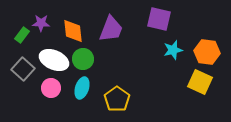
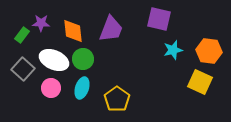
orange hexagon: moved 2 px right, 1 px up
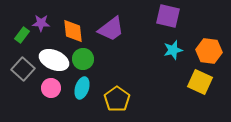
purple square: moved 9 px right, 3 px up
purple trapezoid: rotated 32 degrees clockwise
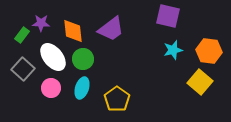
white ellipse: moved 1 px left, 3 px up; rotated 28 degrees clockwise
yellow square: rotated 15 degrees clockwise
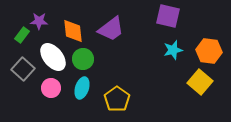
purple star: moved 2 px left, 2 px up
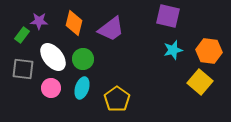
orange diamond: moved 1 px right, 8 px up; rotated 20 degrees clockwise
gray square: rotated 35 degrees counterclockwise
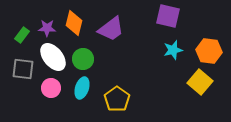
purple star: moved 8 px right, 7 px down
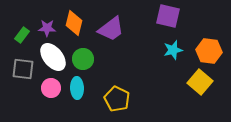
cyan ellipse: moved 5 px left; rotated 20 degrees counterclockwise
yellow pentagon: rotated 10 degrees counterclockwise
